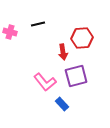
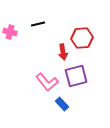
pink L-shape: moved 2 px right
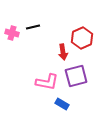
black line: moved 5 px left, 3 px down
pink cross: moved 2 px right, 1 px down
red hexagon: rotated 20 degrees counterclockwise
pink L-shape: rotated 40 degrees counterclockwise
blue rectangle: rotated 16 degrees counterclockwise
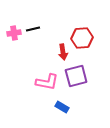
black line: moved 2 px down
pink cross: moved 2 px right; rotated 24 degrees counterclockwise
red hexagon: rotated 20 degrees clockwise
blue rectangle: moved 3 px down
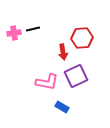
purple square: rotated 10 degrees counterclockwise
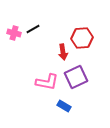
black line: rotated 16 degrees counterclockwise
pink cross: rotated 24 degrees clockwise
purple square: moved 1 px down
blue rectangle: moved 2 px right, 1 px up
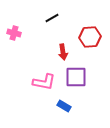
black line: moved 19 px right, 11 px up
red hexagon: moved 8 px right, 1 px up
purple square: rotated 25 degrees clockwise
pink L-shape: moved 3 px left
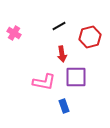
black line: moved 7 px right, 8 px down
pink cross: rotated 16 degrees clockwise
red hexagon: rotated 10 degrees counterclockwise
red arrow: moved 1 px left, 2 px down
blue rectangle: rotated 40 degrees clockwise
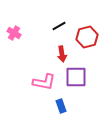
red hexagon: moved 3 px left
blue rectangle: moved 3 px left
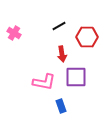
red hexagon: rotated 15 degrees clockwise
